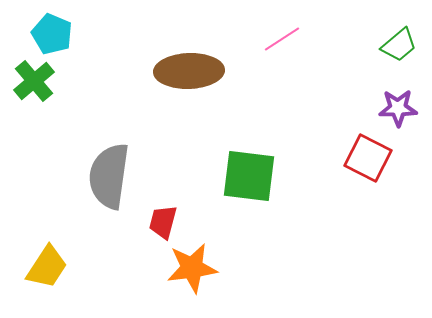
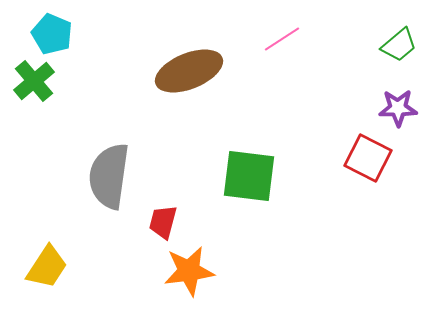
brown ellipse: rotated 20 degrees counterclockwise
orange star: moved 3 px left, 3 px down
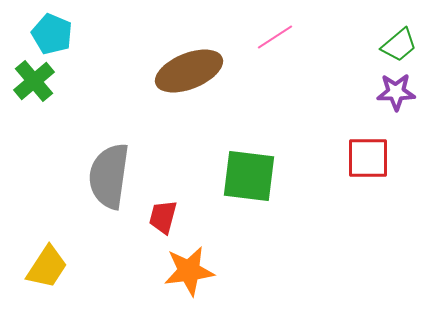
pink line: moved 7 px left, 2 px up
purple star: moved 2 px left, 16 px up
red square: rotated 27 degrees counterclockwise
red trapezoid: moved 5 px up
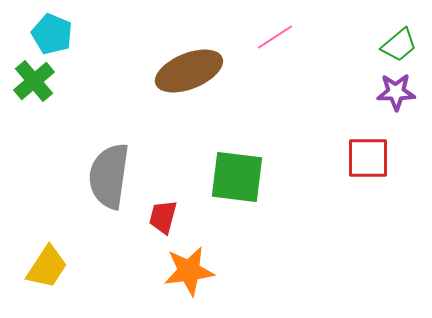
green square: moved 12 px left, 1 px down
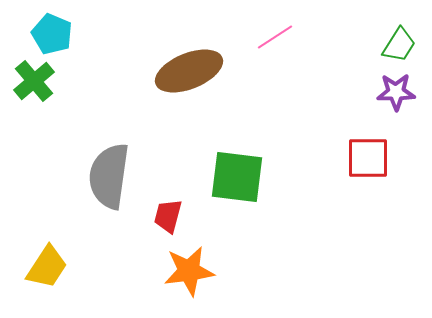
green trapezoid: rotated 18 degrees counterclockwise
red trapezoid: moved 5 px right, 1 px up
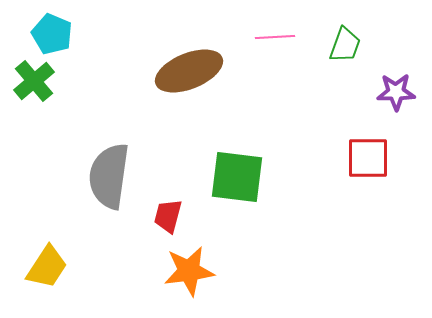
pink line: rotated 30 degrees clockwise
green trapezoid: moved 54 px left; rotated 12 degrees counterclockwise
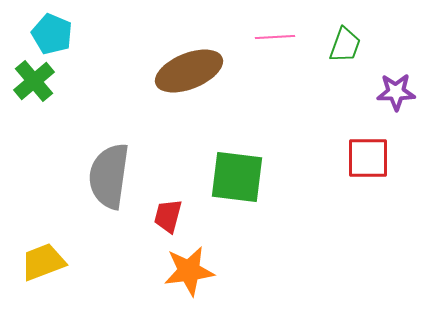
yellow trapezoid: moved 4 px left, 5 px up; rotated 144 degrees counterclockwise
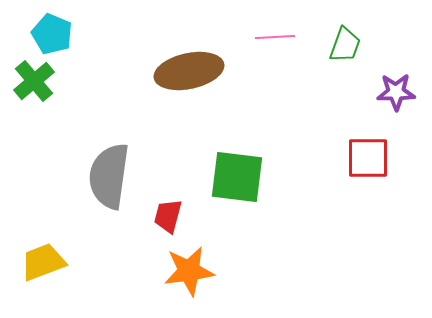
brown ellipse: rotated 10 degrees clockwise
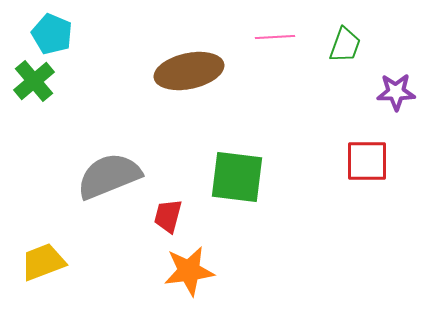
red square: moved 1 px left, 3 px down
gray semicircle: rotated 60 degrees clockwise
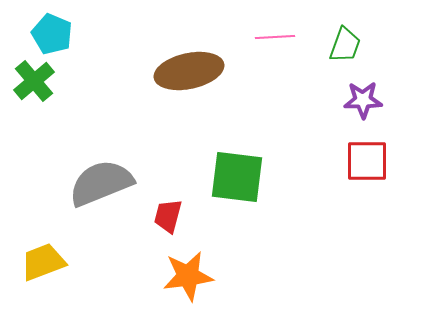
purple star: moved 33 px left, 8 px down
gray semicircle: moved 8 px left, 7 px down
orange star: moved 1 px left, 5 px down
